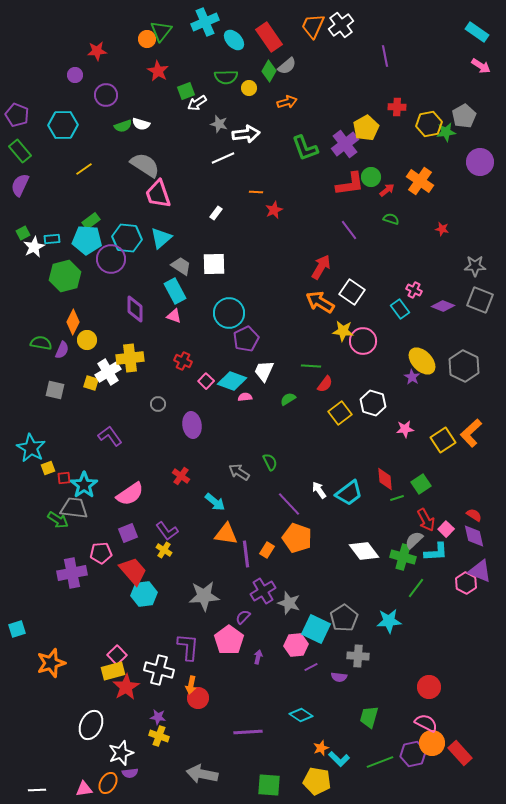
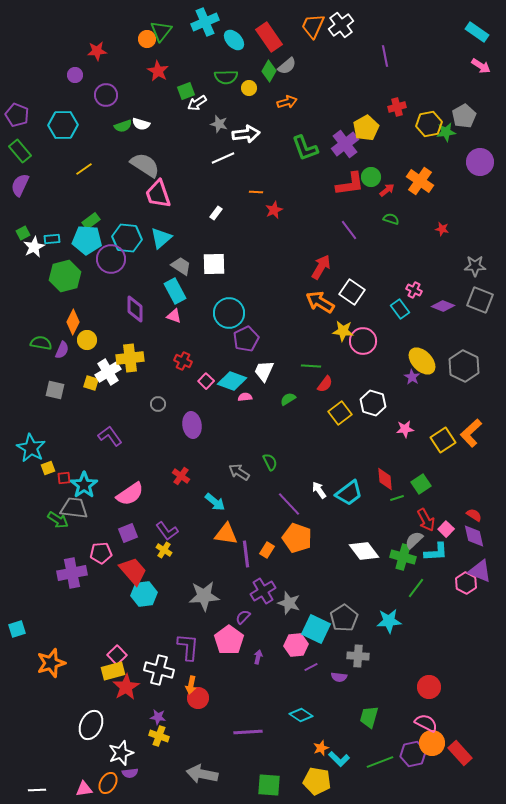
red cross at (397, 107): rotated 18 degrees counterclockwise
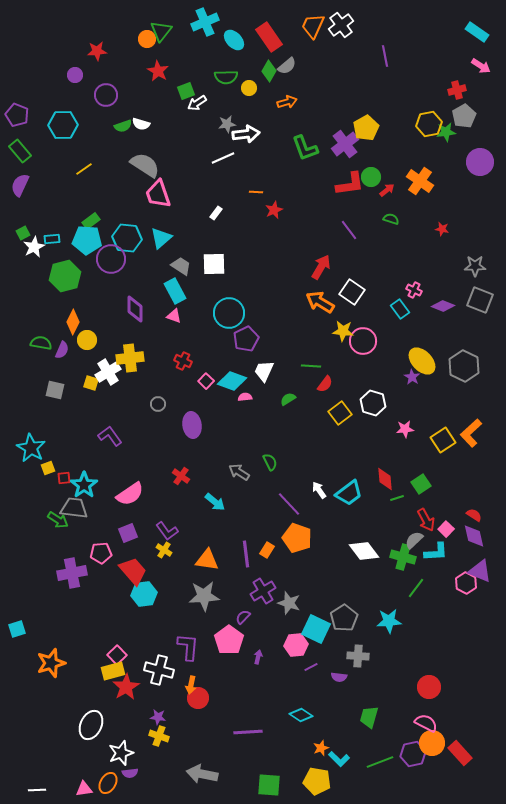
red cross at (397, 107): moved 60 px right, 17 px up
gray star at (219, 124): moved 8 px right; rotated 24 degrees counterclockwise
orange triangle at (226, 534): moved 19 px left, 26 px down
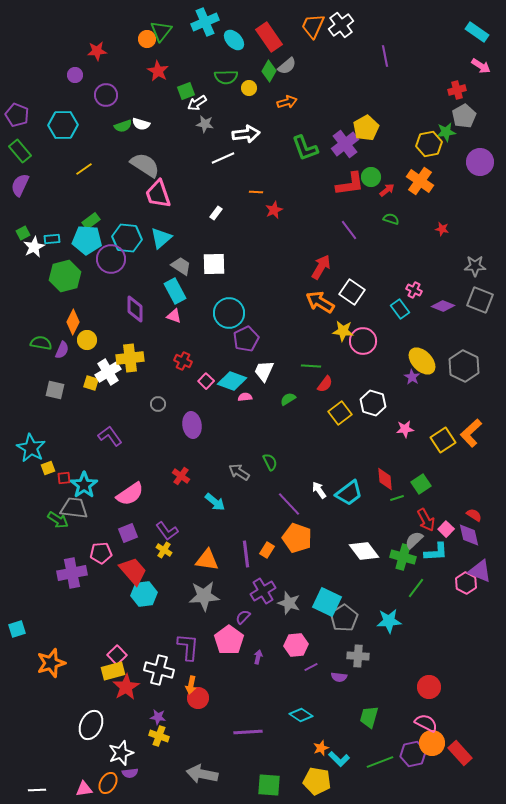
gray star at (227, 124): moved 22 px left; rotated 18 degrees clockwise
yellow hexagon at (429, 124): moved 20 px down
purple diamond at (474, 536): moved 5 px left, 1 px up
cyan square at (316, 629): moved 11 px right, 27 px up
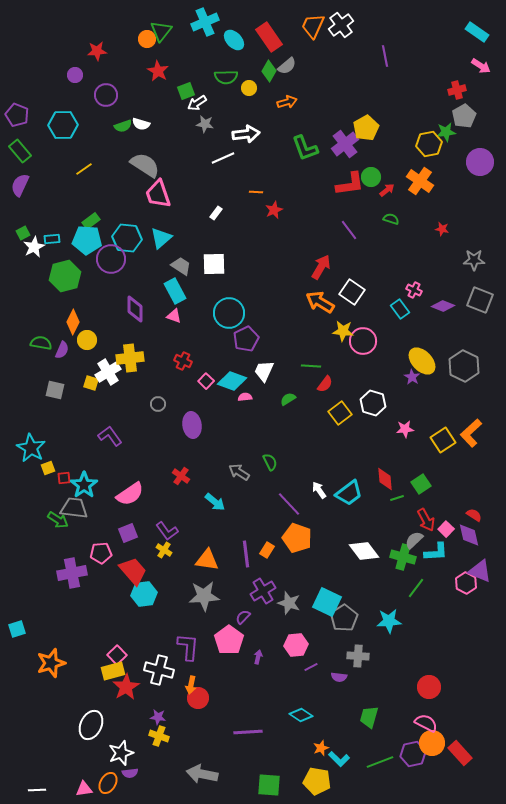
gray star at (475, 266): moved 1 px left, 6 px up
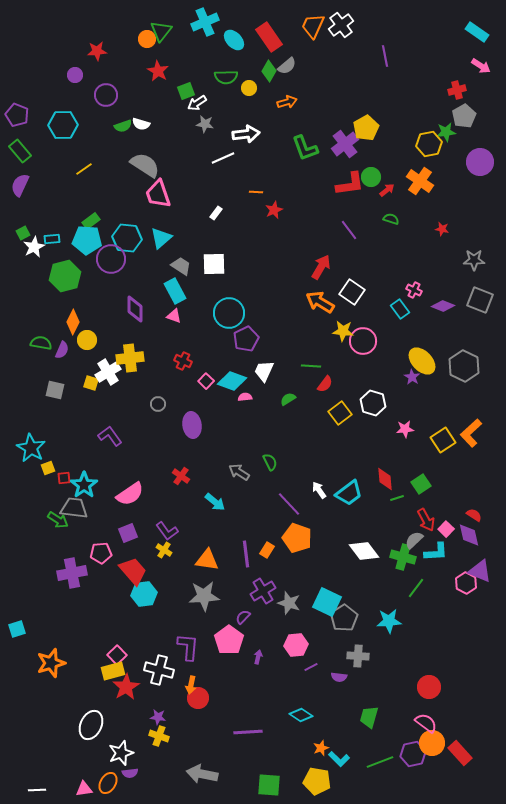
pink semicircle at (426, 723): rotated 10 degrees clockwise
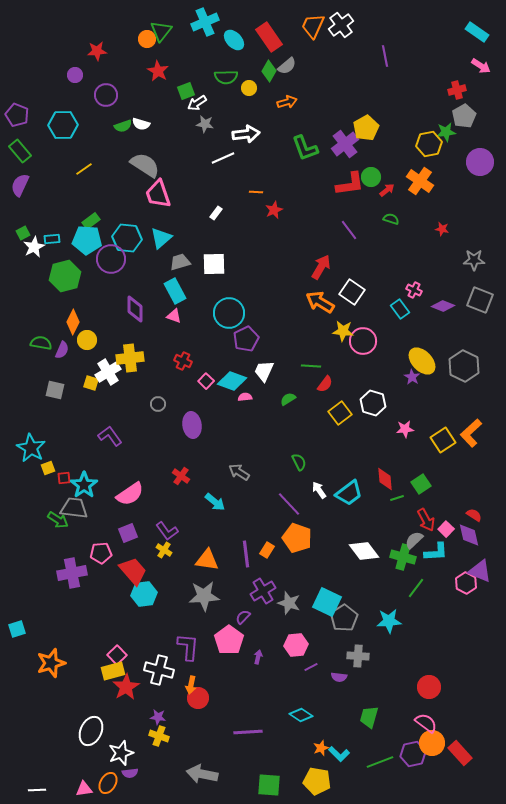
gray trapezoid at (181, 266): moved 1 px left, 4 px up; rotated 50 degrees counterclockwise
green semicircle at (270, 462): moved 29 px right
white ellipse at (91, 725): moved 6 px down
cyan L-shape at (339, 759): moved 5 px up
